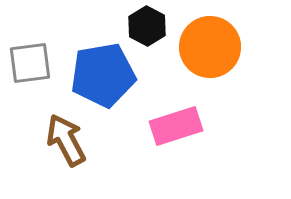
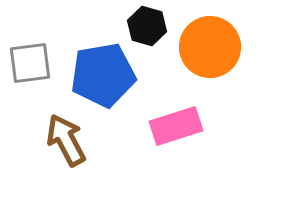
black hexagon: rotated 12 degrees counterclockwise
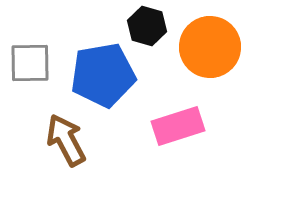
gray square: rotated 6 degrees clockwise
pink rectangle: moved 2 px right
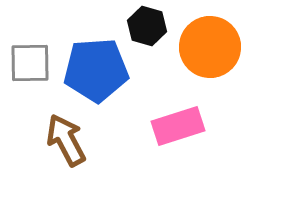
blue pentagon: moved 7 px left, 5 px up; rotated 6 degrees clockwise
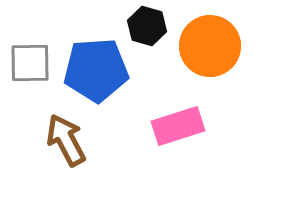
orange circle: moved 1 px up
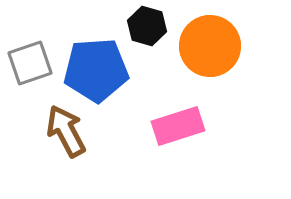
gray square: rotated 18 degrees counterclockwise
brown arrow: moved 9 px up
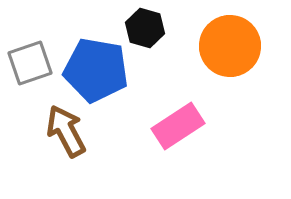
black hexagon: moved 2 px left, 2 px down
orange circle: moved 20 px right
blue pentagon: rotated 14 degrees clockwise
pink rectangle: rotated 15 degrees counterclockwise
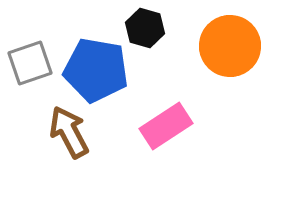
pink rectangle: moved 12 px left
brown arrow: moved 3 px right, 1 px down
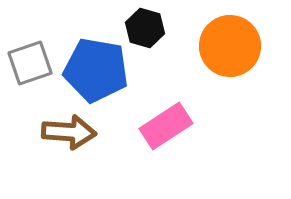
brown arrow: rotated 122 degrees clockwise
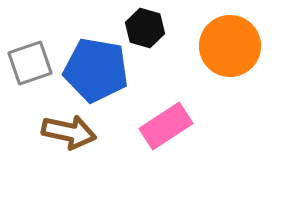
brown arrow: rotated 8 degrees clockwise
